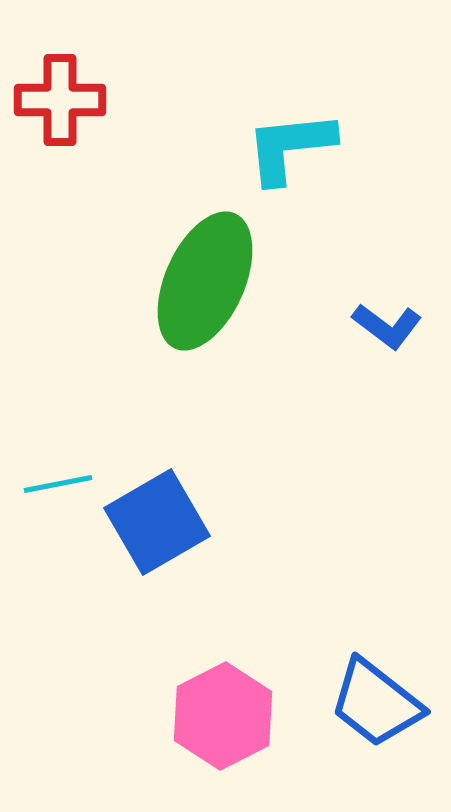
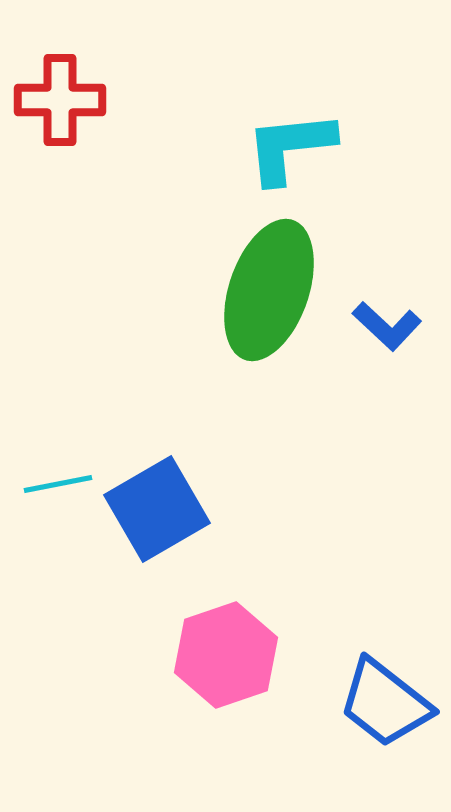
green ellipse: moved 64 px right, 9 px down; rotated 5 degrees counterclockwise
blue L-shape: rotated 6 degrees clockwise
blue square: moved 13 px up
blue trapezoid: moved 9 px right
pink hexagon: moved 3 px right, 61 px up; rotated 8 degrees clockwise
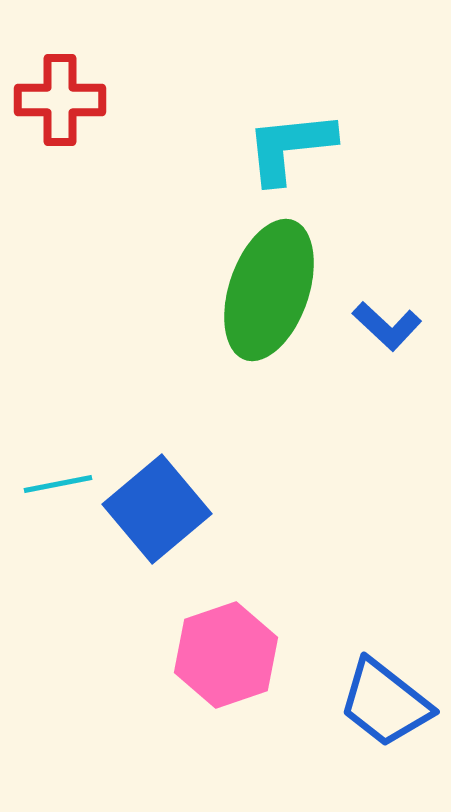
blue square: rotated 10 degrees counterclockwise
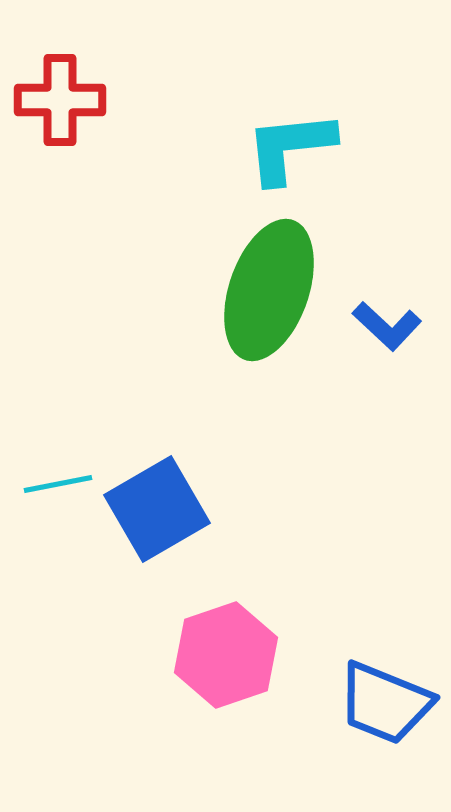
blue square: rotated 10 degrees clockwise
blue trapezoid: rotated 16 degrees counterclockwise
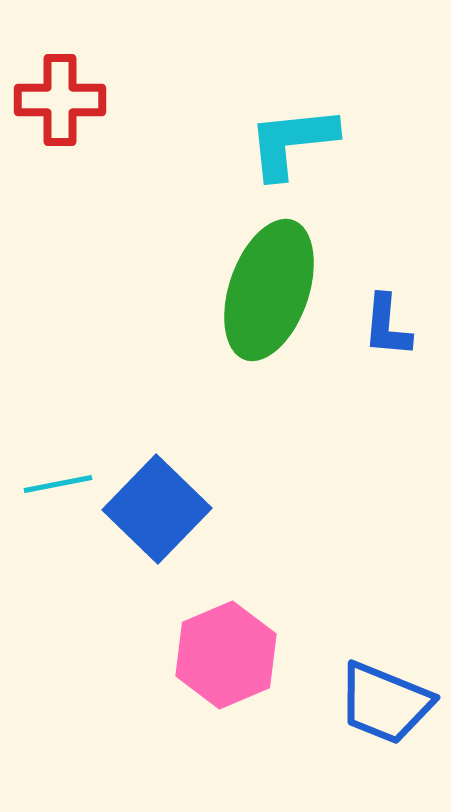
cyan L-shape: moved 2 px right, 5 px up
blue L-shape: rotated 52 degrees clockwise
blue square: rotated 16 degrees counterclockwise
pink hexagon: rotated 4 degrees counterclockwise
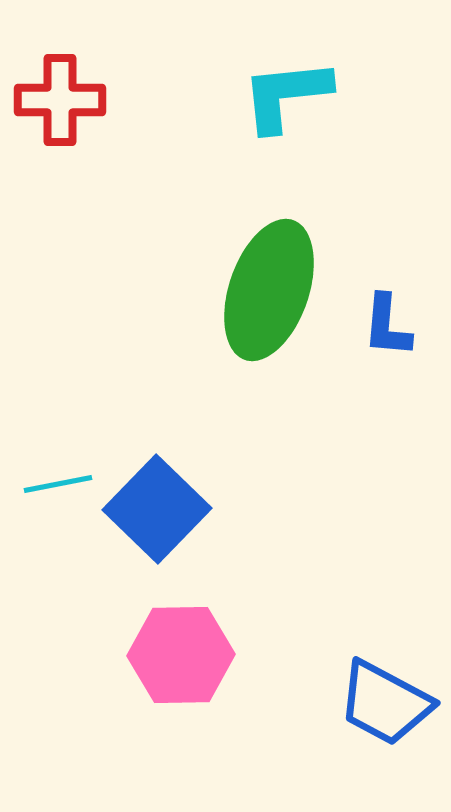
cyan L-shape: moved 6 px left, 47 px up
pink hexagon: moved 45 px left; rotated 22 degrees clockwise
blue trapezoid: rotated 6 degrees clockwise
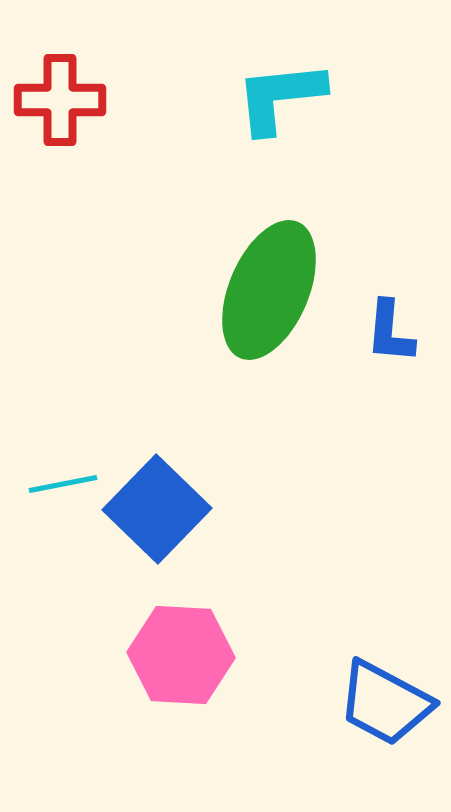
cyan L-shape: moved 6 px left, 2 px down
green ellipse: rotated 4 degrees clockwise
blue L-shape: moved 3 px right, 6 px down
cyan line: moved 5 px right
pink hexagon: rotated 4 degrees clockwise
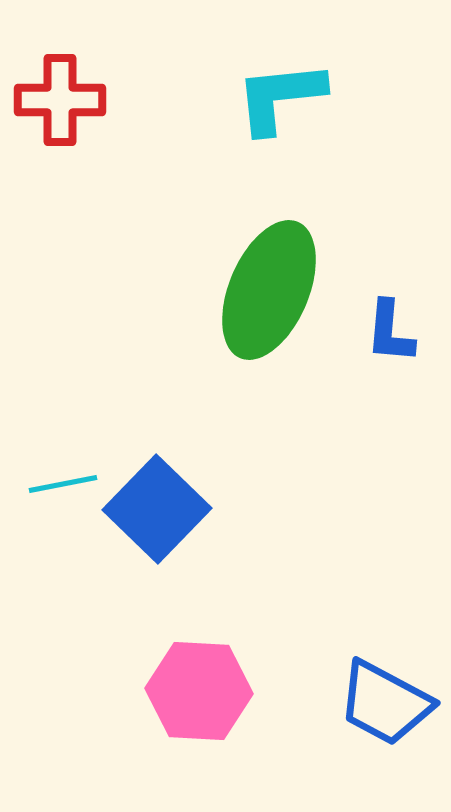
pink hexagon: moved 18 px right, 36 px down
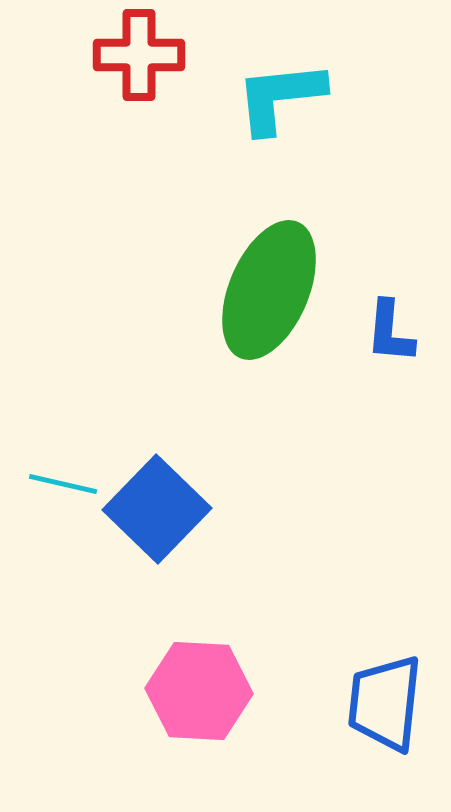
red cross: moved 79 px right, 45 px up
cyan line: rotated 24 degrees clockwise
blue trapezoid: rotated 68 degrees clockwise
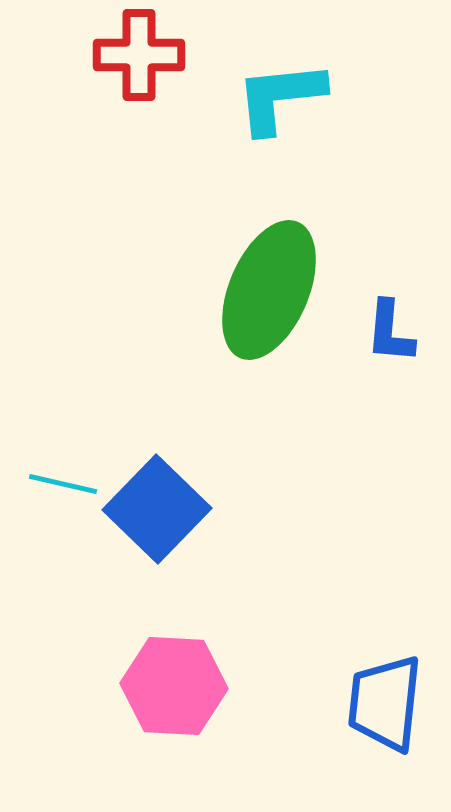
pink hexagon: moved 25 px left, 5 px up
